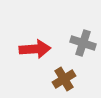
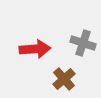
brown cross: rotated 10 degrees counterclockwise
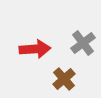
gray cross: rotated 35 degrees clockwise
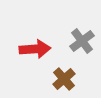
gray cross: moved 1 px left, 2 px up
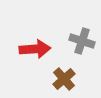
gray cross: rotated 35 degrees counterclockwise
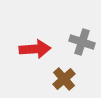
gray cross: moved 1 px down
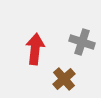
red arrow: rotated 80 degrees counterclockwise
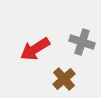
red arrow: rotated 128 degrees counterclockwise
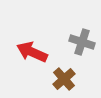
red arrow: moved 3 px left, 3 px down; rotated 56 degrees clockwise
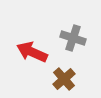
gray cross: moved 9 px left, 4 px up
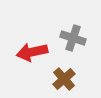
red arrow: rotated 36 degrees counterclockwise
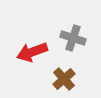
red arrow: rotated 8 degrees counterclockwise
